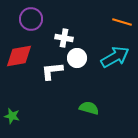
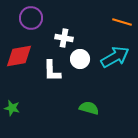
purple circle: moved 1 px up
white circle: moved 3 px right, 1 px down
white L-shape: rotated 85 degrees counterclockwise
green star: moved 8 px up
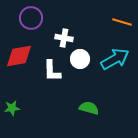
cyan arrow: moved 2 px down
green star: rotated 21 degrees counterclockwise
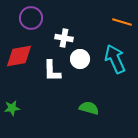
cyan arrow: rotated 84 degrees counterclockwise
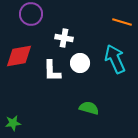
purple circle: moved 4 px up
white circle: moved 4 px down
green star: moved 1 px right, 15 px down
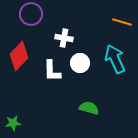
red diamond: rotated 36 degrees counterclockwise
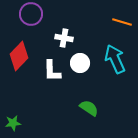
green semicircle: rotated 18 degrees clockwise
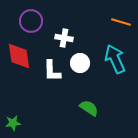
purple circle: moved 7 px down
orange line: moved 1 px left
red diamond: rotated 52 degrees counterclockwise
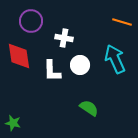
orange line: moved 1 px right
white circle: moved 2 px down
green star: rotated 21 degrees clockwise
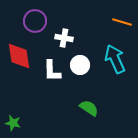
purple circle: moved 4 px right
